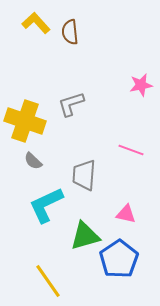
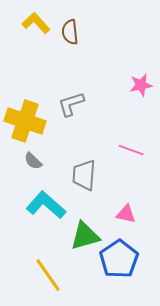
cyan L-shape: rotated 66 degrees clockwise
yellow line: moved 6 px up
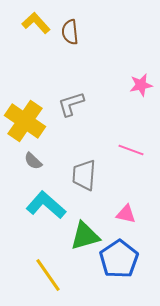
yellow cross: rotated 15 degrees clockwise
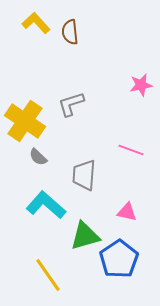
gray semicircle: moved 5 px right, 4 px up
pink triangle: moved 1 px right, 2 px up
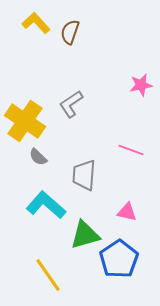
brown semicircle: rotated 25 degrees clockwise
gray L-shape: rotated 16 degrees counterclockwise
green triangle: moved 1 px up
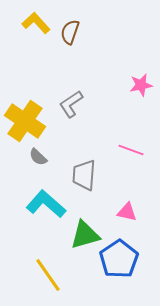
cyan L-shape: moved 1 px up
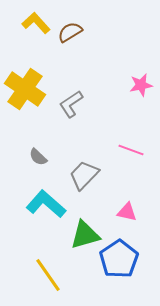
brown semicircle: rotated 40 degrees clockwise
yellow cross: moved 32 px up
gray trapezoid: rotated 40 degrees clockwise
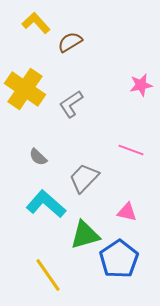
brown semicircle: moved 10 px down
gray trapezoid: moved 3 px down
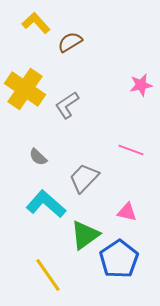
gray L-shape: moved 4 px left, 1 px down
green triangle: rotated 20 degrees counterclockwise
